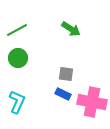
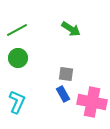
blue rectangle: rotated 35 degrees clockwise
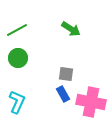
pink cross: moved 1 px left
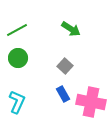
gray square: moved 1 px left, 8 px up; rotated 35 degrees clockwise
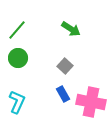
green line: rotated 20 degrees counterclockwise
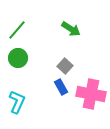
blue rectangle: moved 2 px left, 7 px up
pink cross: moved 8 px up
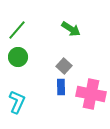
green circle: moved 1 px up
gray square: moved 1 px left
blue rectangle: rotated 28 degrees clockwise
